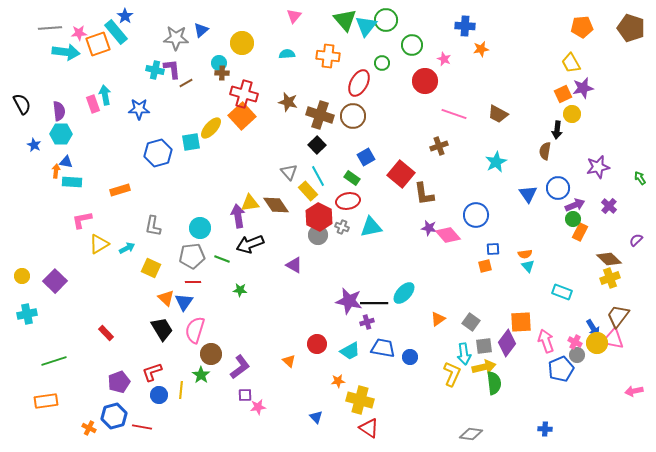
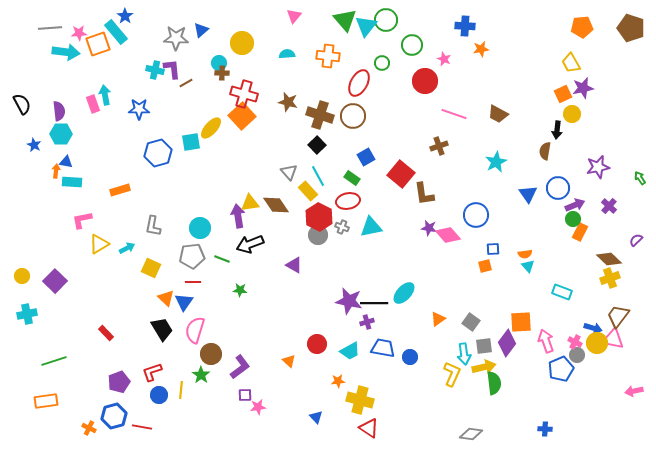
blue arrow at (593, 328): rotated 42 degrees counterclockwise
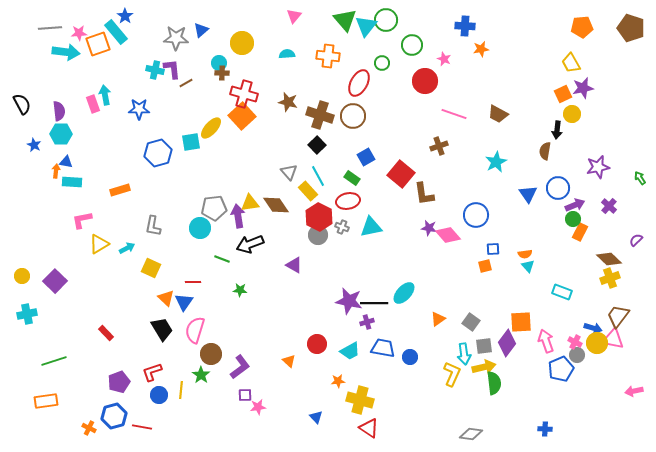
gray pentagon at (192, 256): moved 22 px right, 48 px up
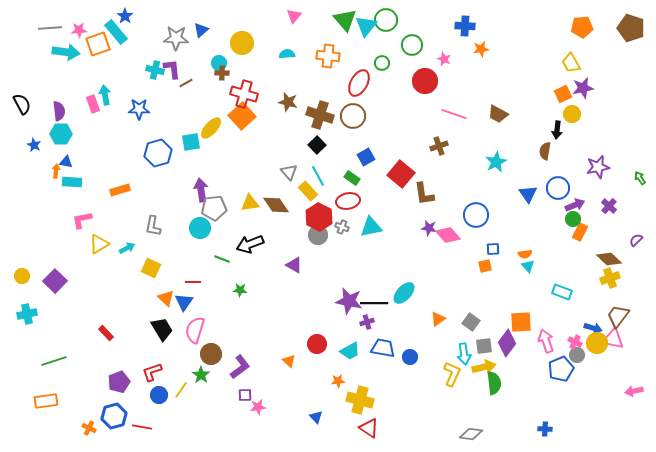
pink star at (79, 33): moved 3 px up
purple arrow at (238, 216): moved 37 px left, 26 px up
yellow line at (181, 390): rotated 30 degrees clockwise
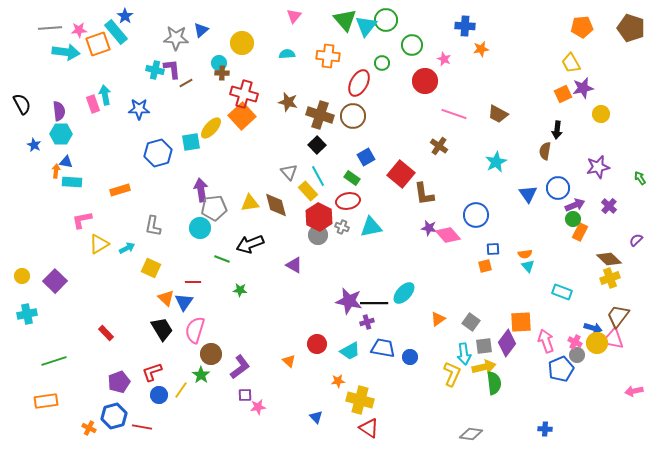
yellow circle at (572, 114): moved 29 px right
brown cross at (439, 146): rotated 36 degrees counterclockwise
brown diamond at (276, 205): rotated 20 degrees clockwise
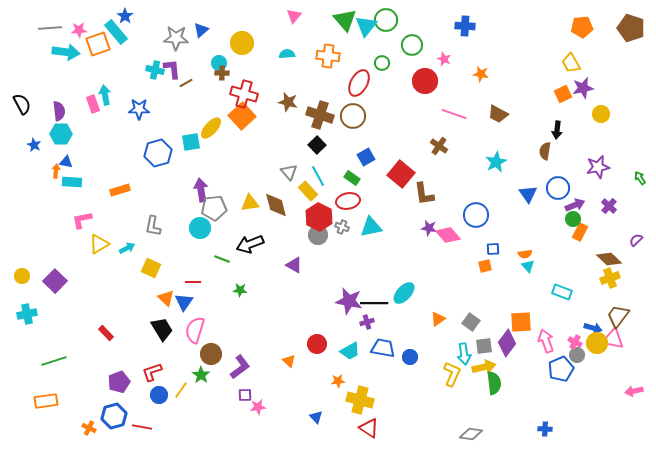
orange star at (481, 49): moved 25 px down; rotated 21 degrees clockwise
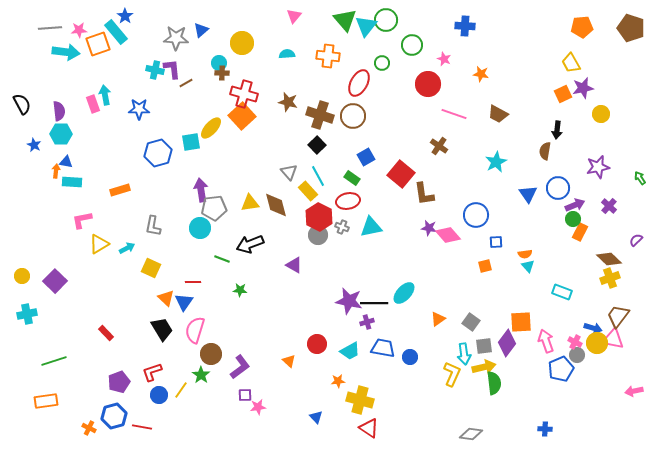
red circle at (425, 81): moved 3 px right, 3 px down
blue square at (493, 249): moved 3 px right, 7 px up
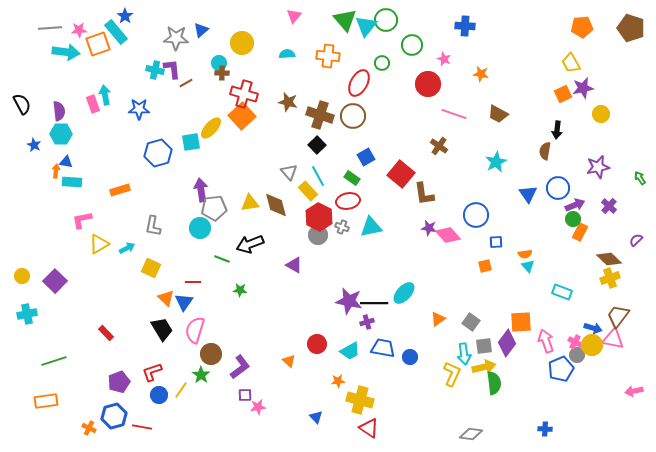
yellow circle at (597, 343): moved 5 px left, 2 px down
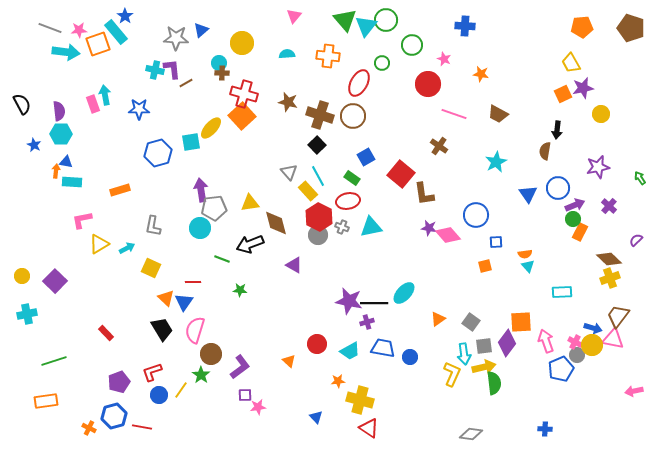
gray line at (50, 28): rotated 25 degrees clockwise
brown diamond at (276, 205): moved 18 px down
cyan rectangle at (562, 292): rotated 24 degrees counterclockwise
